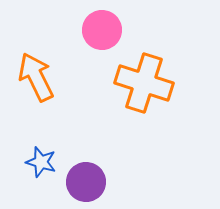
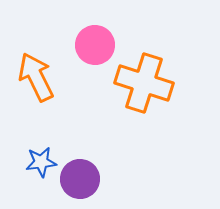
pink circle: moved 7 px left, 15 px down
blue star: rotated 24 degrees counterclockwise
purple circle: moved 6 px left, 3 px up
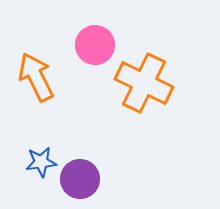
orange cross: rotated 8 degrees clockwise
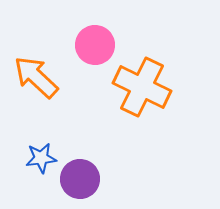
orange arrow: rotated 21 degrees counterclockwise
orange cross: moved 2 px left, 4 px down
blue star: moved 4 px up
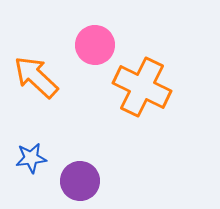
blue star: moved 10 px left
purple circle: moved 2 px down
